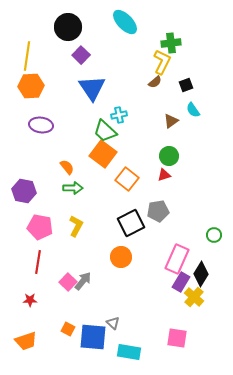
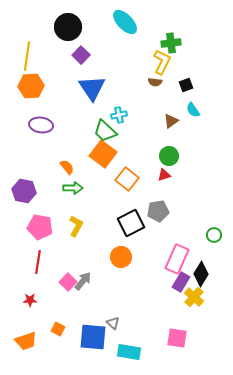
brown semicircle at (155, 82): rotated 48 degrees clockwise
orange square at (68, 329): moved 10 px left
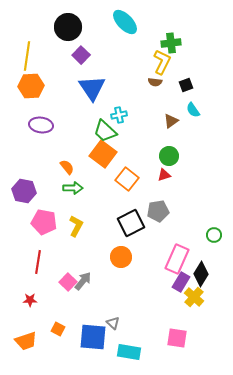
pink pentagon at (40, 227): moved 4 px right, 5 px up
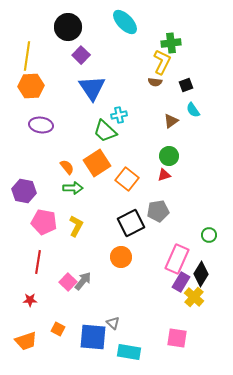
orange square at (103, 154): moved 6 px left, 9 px down; rotated 20 degrees clockwise
green circle at (214, 235): moved 5 px left
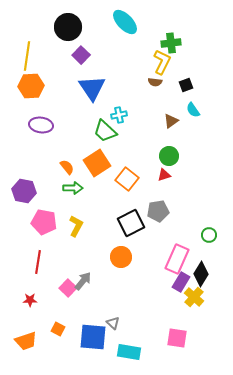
pink square at (68, 282): moved 6 px down
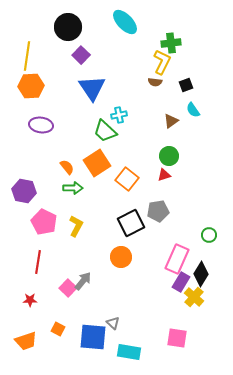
pink pentagon at (44, 222): rotated 15 degrees clockwise
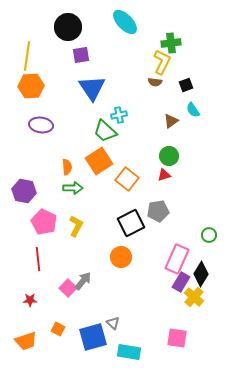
purple square at (81, 55): rotated 36 degrees clockwise
orange square at (97, 163): moved 2 px right, 2 px up
orange semicircle at (67, 167): rotated 35 degrees clockwise
red line at (38, 262): moved 3 px up; rotated 15 degrees counterclockwise
blue square at (93, 337): rotated 20 degrees counterclockwise
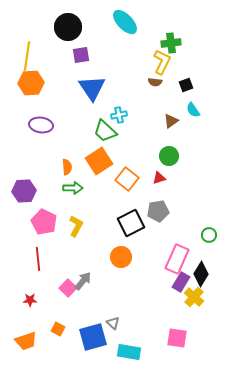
orange hexagon at (31, 86): moved 3 px up
red triangle at (164, 175): moved 5 px left, 3 px down
purple hexagon at (24, 191): rotated 15 degrees counterclockwise
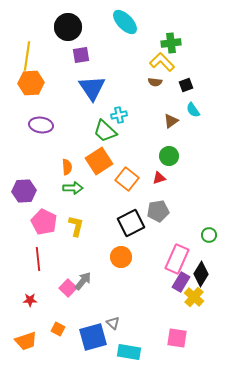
yellow L-shape at (162, 62): rotated 70 degrees counterclockwise
yellow L-shape at (76, 226): rotated 15 degrees counterclockwise
